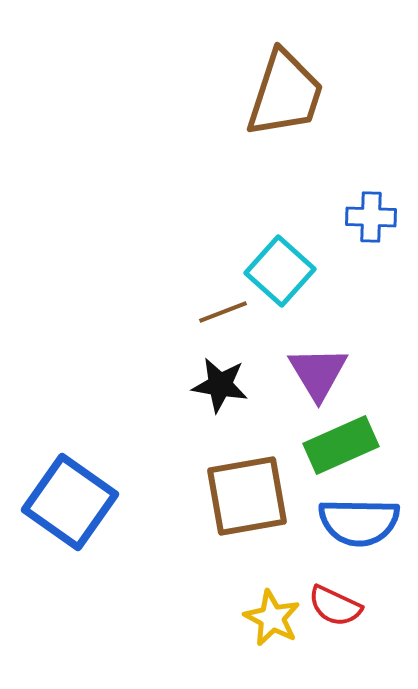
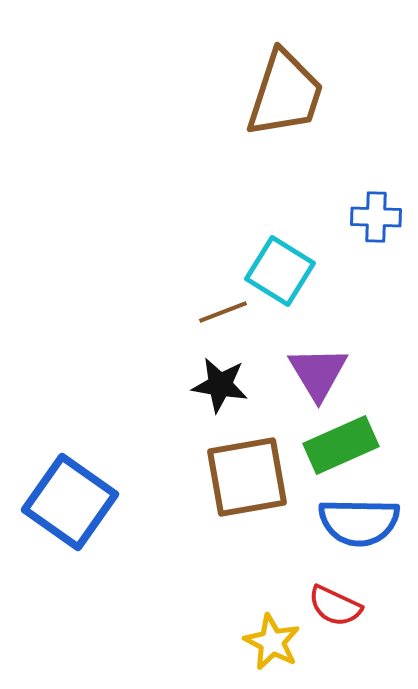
blue cross: moved 5 px right
cyan square: rotated 10 degrees counterclockwise
brown square: moved 19 px up
yellow star: moved 24 px down
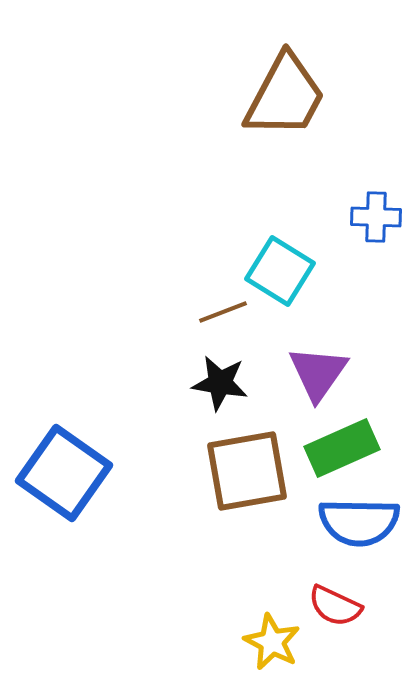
brown trapezoid: moved 2 px down; rotated 10 degrees clockwise
purple triangle: rotated 6 degrees clockwise
black star: moved 2 px up
green rectangle: moved 1 px right, 3 px down
brown square: moved 6 px up
blue square: moved 6 px left, 29 px up
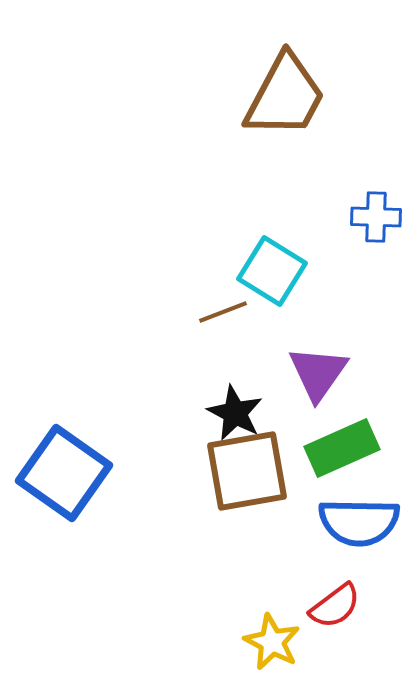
cyan square: moved 8 px left
black star: moved 15 px right, 30 px down; rotated 18 degrees clockwise
red semicircle: rotated 62 degrees counterclockwise
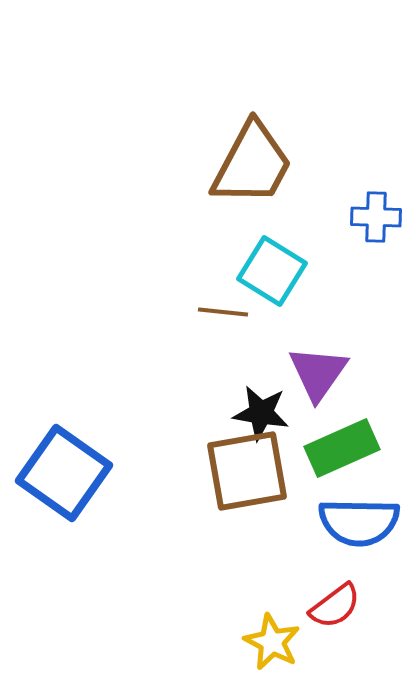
brown trapezoid: moved 33 px left, 68 px down
brown line: rotated 27 degrees clockwise
black star: moved 26 px right; rotated 18 degrees counterclockwise
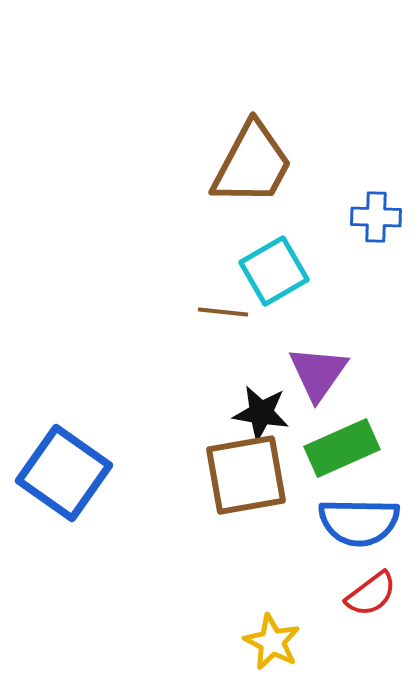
cyan square: moved 2 px right; rotated 28 degrees clockwise
brown square: moved 1 px left, 4 px down
red semicircle: moved 36 px right, 12 px up
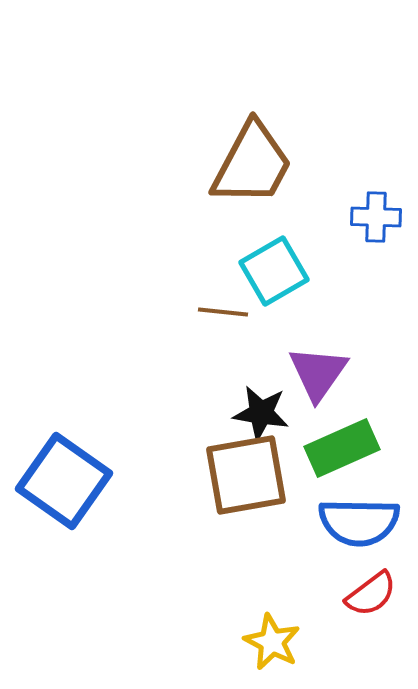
blue square: moved 8 px down
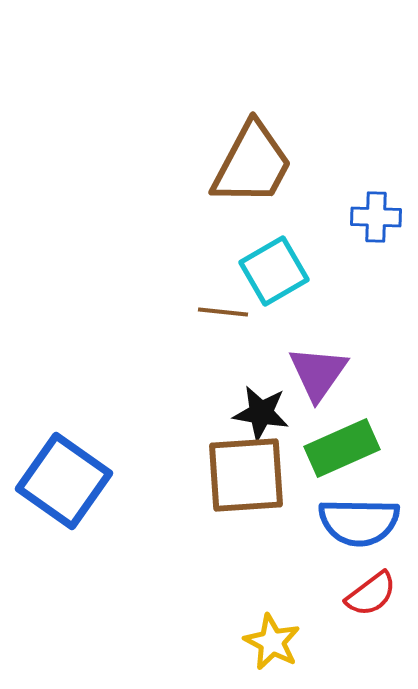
brown square: rotated 6 degrees clockwise
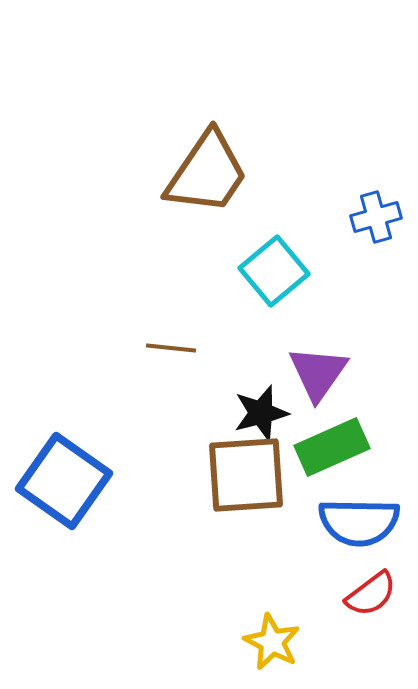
brown trapezoid: moved 45 px left, 9 px down; rotated 6 degrees clockwise
blue cross: rotated 18 degrees counterclockwise
cyan square: rotated 10 degrees counterclockwise
brown line: moved 52 px left, 36 px down
black star: rotated 24 degrees counterclockwise
green rectangle: moved 10 px left, 1 px up
